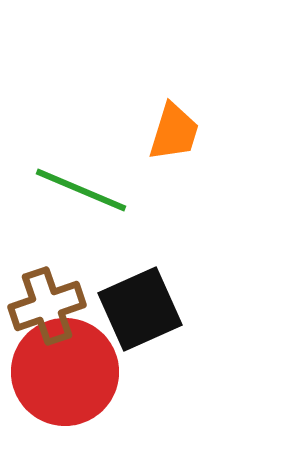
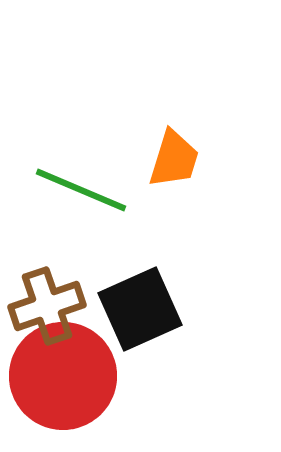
orange trapezoid: moved 27 px down
red circle: moved 2 px left, 4 px down
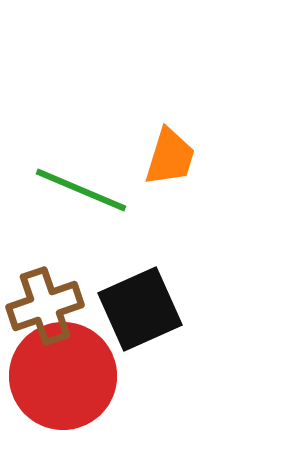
orange trapezoid: moved 4 px left, 2 px up
brown cross: moved 2 px left
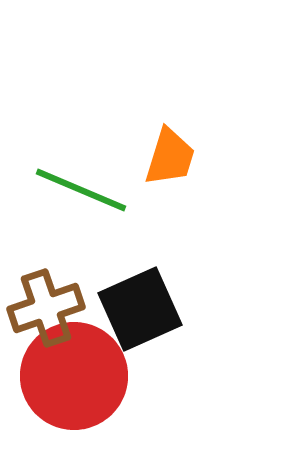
brown cross: moved 1 px right, 2 px down
red circle: moved 11 px right
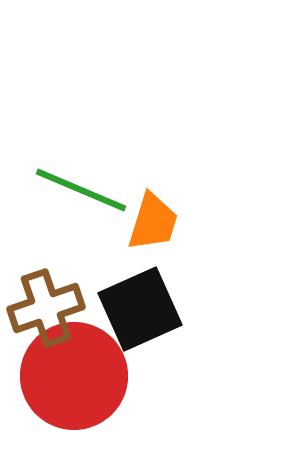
orange trapezoid: moved 17 px left, 65 px down
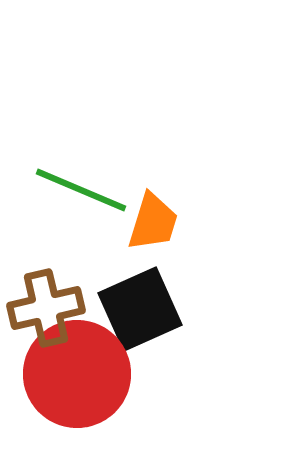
brown cross: rotated 6 degrees clockwise
red circle: moved 3 px right, 2 px up
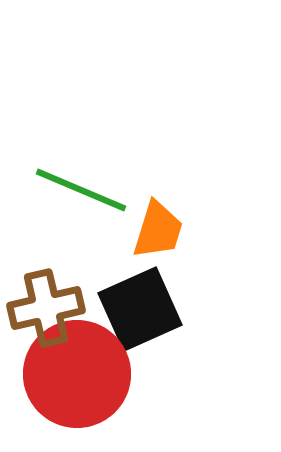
orange trapezoid: moved 5 px right, 8 px down
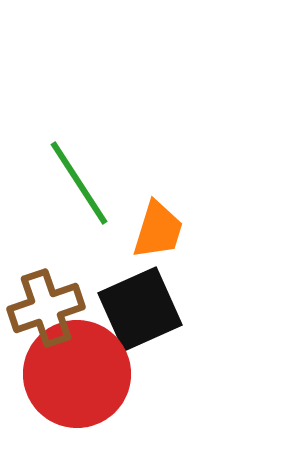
green line: moved 2 px left, 7 px up; rotated 34 degrees clockwise
brown cross: rotated 6 degrees counterclockwise
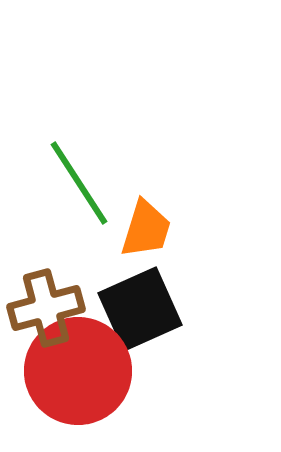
orange trapezoid: moved 12 px left, 1 px up
brown cross: rotated 4 degrees clockwise
red circle: moved 1 px right, 3 px up
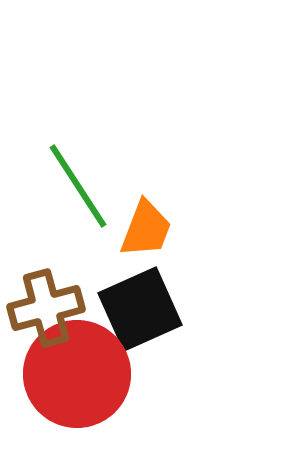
green line: moved 1 px left, 3 px down
orange trapezoid: rotated 4 degrees clockwise
red circle: moved 1 px left, 3 px down
